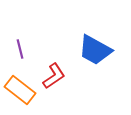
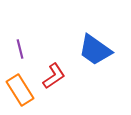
blue trapezoid: rotated 6 degrees clockwise
orange rectangle: rotated 20 degrees clockwise
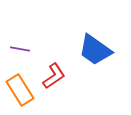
purple line: rotated 66 degrees counterclockwise
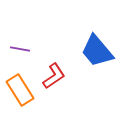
blue trapezoid: moved 2 px right, 1 px down; rotated 15 degrees clockwise
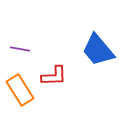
blue trapezoid: moved 1 px right, 1 px up
red L-shape: rotated 32 degrees clockwise
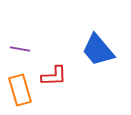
orange rectangle: rotated 16 degrees clockwise
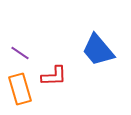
purple line: moved 4 px down; rotated 24 degrees clockwise
orange rectangle: moved 1 px up
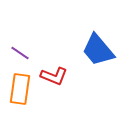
red L-shape: rotated 24 degrees clockwise
orange rectangle: rotated 24 degrees clockwise
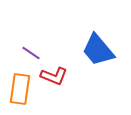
purple line: moved 11 px right
